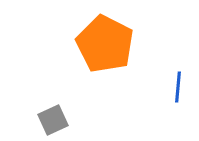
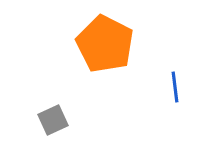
blue line: moved 3 px left; rotated 12 degrees counterclockwise
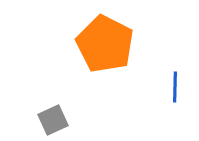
blue line: rotated 8 degrees clockwise
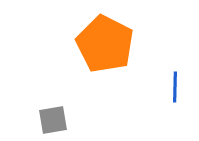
gray square: rotated 16 degrees clockwise
